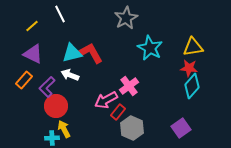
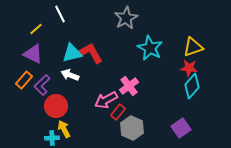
yellow line: moved 4 px right, 3 px down
yellow triangle: rotated 10 degrees counterclockwise
purple L-shape: moved 5 px left, 2 px up
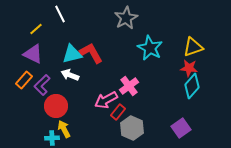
cyan triangle: moved 1 px down
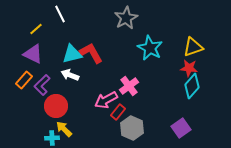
yellow arrow: rotated 18 degrees counterclockwise
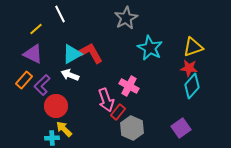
cyan triangle: rotated 15 degrees counterclockwise
pink cross: rotated 24 degrees counterclockwise
pink arrow: rotated 80 degrees counterclockwise
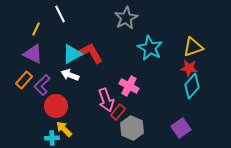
yellow line: rotated 24 degrees counterclockwise
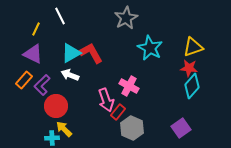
white line: moved 2 px down
cyan triangle: moved 1 px left, 1 px up
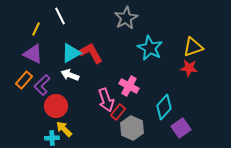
cyan diamond: moved 28 px left, 21 px down
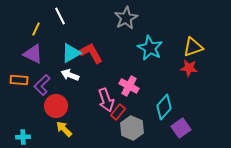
orange rectangle: moved 5 px left; rotated 54 degrees clockwise
cyan cross: moved 29 px left, 1 px up
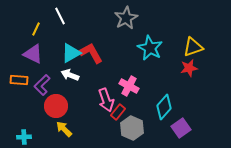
red star: rotated 18 degrees counterclockwise
cyan cross: moved 1 px right
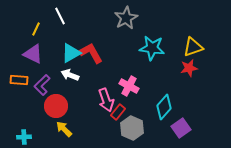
cyan star: moved 2 px right; rotated 20 degrees counterclockwise
